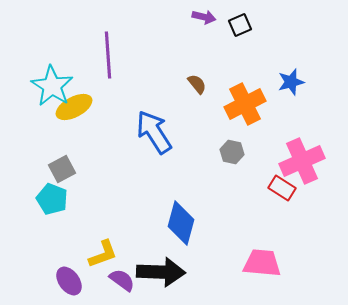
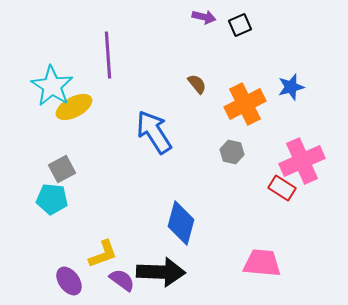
blue star: moved 5 px down
cyan pentagon: rotated 16 degrees counterclockwise
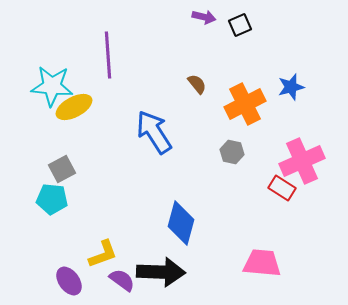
cyan star: rotated 27 degrees counterclockwise
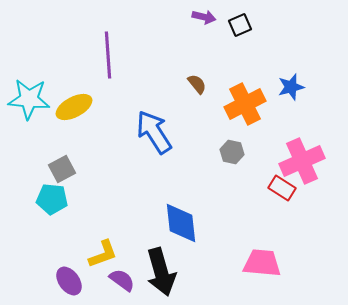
cyan star: moved 23 px left, 13 px down
blue diamond: rotated 21 degrees counterclockwise
black arrow: rotated 72 degrees clockwise
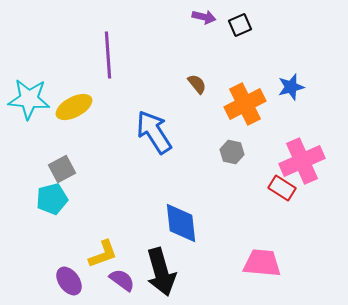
cyan pentagon: rotated 20 degrees counterclockwise
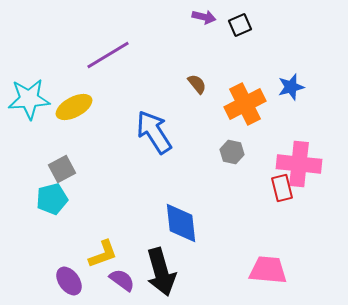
purple line: rotated 63 degrees clockwise
cyan star: rotated 9 degrees counterclockwise
pink cross: moved 3 px left, 3 px down; rotated 30 degrees clockwise
red rectangle: rotated 44 degrees clockwise
pink trapezoid: moved 6 px right, 7 px down
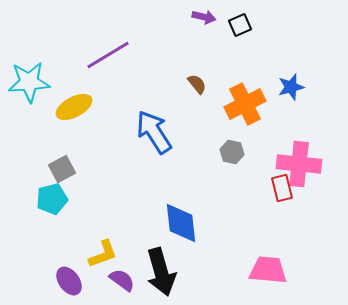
cyan star: moved 17 px up
